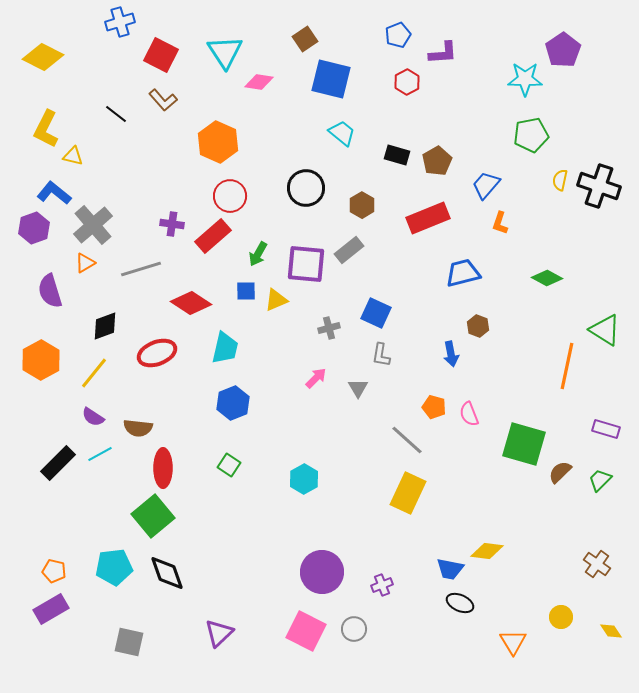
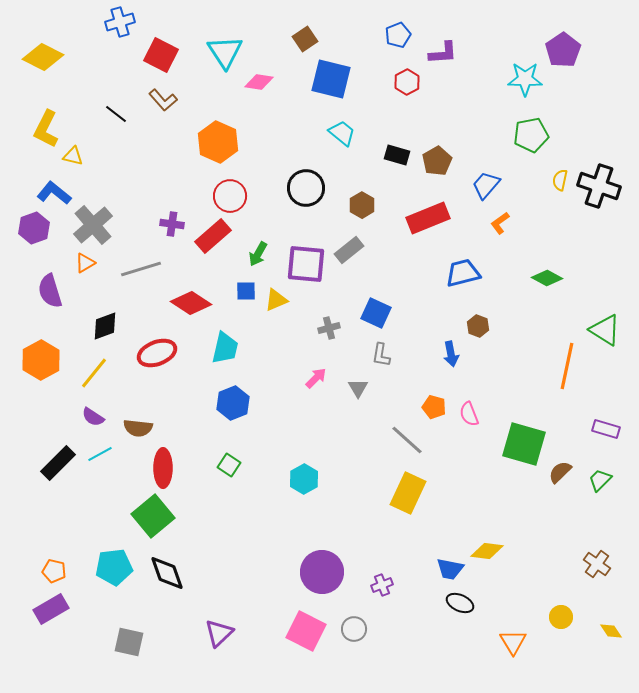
orange L-shape at (500, 223): rotated 35 degrees clockwise
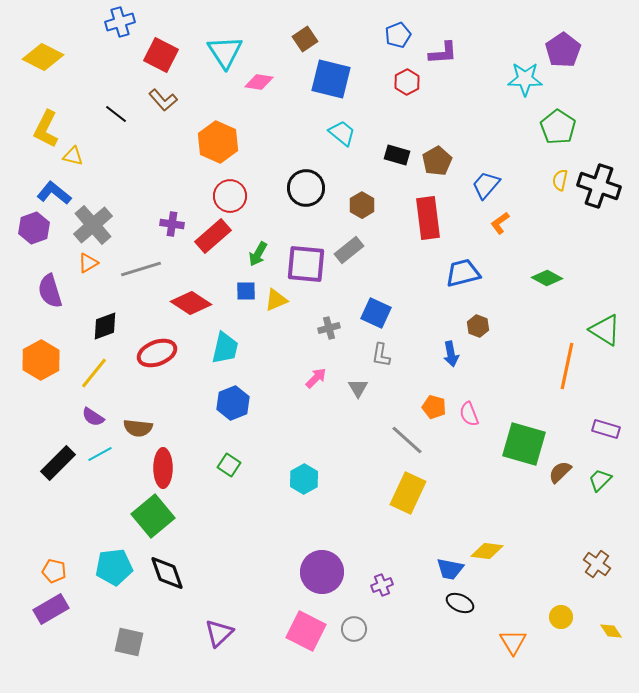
green pentagon at (531, 135): moved 27 px right, 8 px up; rotated 28 degrees counterclockwise
red rectangle at (428, 218): rotated 75 degrees counterclockwise
orange triangle at (85, 263): moved 3 px right
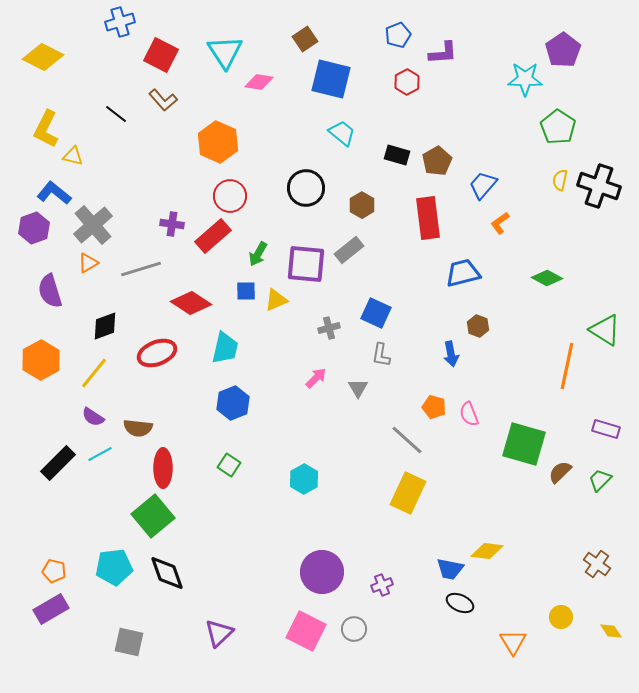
blue trapezoid at (486, 185): moved 3 px left
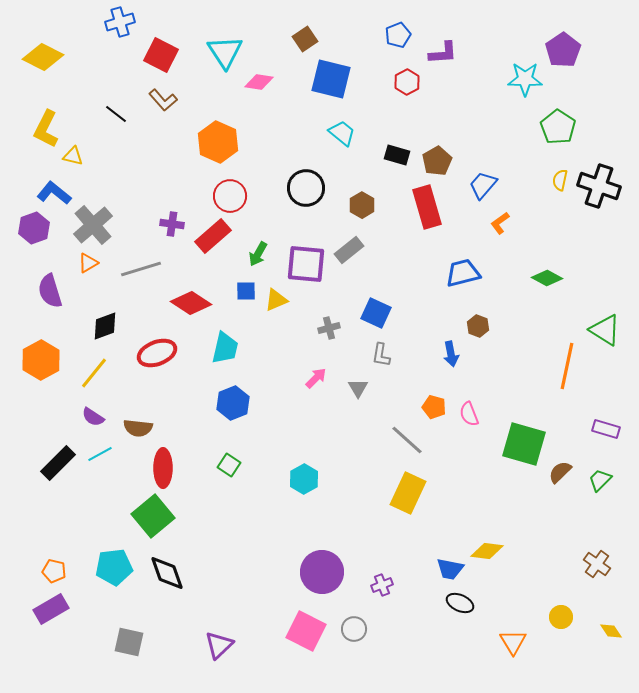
red rectangle at (428, 218): moved 1 px left, 11 px up; rotated 9 degrees counterclockwise
purple triangle at (219, 633): moved 12 px down
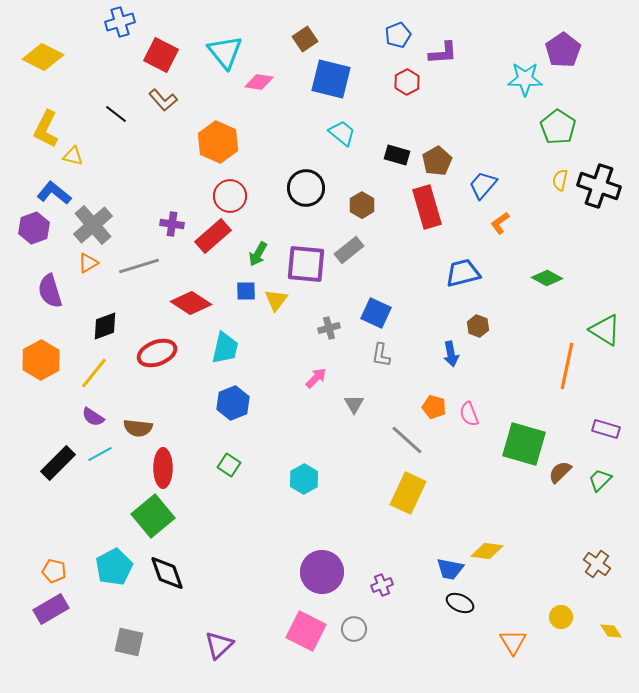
cyan triangle at (225, 52): rotated 6 degrees counterclockwise
gray line at (141, 269): moved 2 px left, 3 px up
yellow triangle at (276, 300): rotated 30 degrees counterclockwise
gray triangle at (358, 388): moved 4 px left, 16 px down
cyan pentagon at (114, 567): rotated 21 degrees counterclockwise
